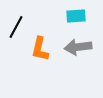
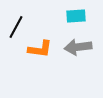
orange L-shape: rotated 95 degrees counterclockwise
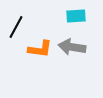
gray arrow: moved 6 px left; rotated 16 degrees clockwise
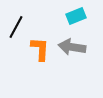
cyan rectangle: rotated 18 degrees counterclockwise
orange L-shape: rotated 95 degrees counterclockwise
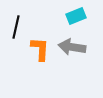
black line: rotated 15 degrees counterclockwise
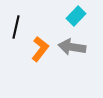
cyan rectangle: rotated 24 degrees counterclockwise
orange L-shape: rotated 35 degrees clockwise
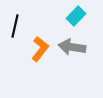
black line: moved 1 px left, 1 px up
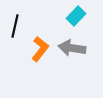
gray arrow: moved 1 px down
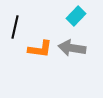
black line: moved 1 px down
orange L-shape: rotated 60 degrees clockwise
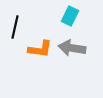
cyan rectangle: moved 6 px left; rotated 18 degrees counterclockwise
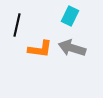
black line: moved 2 px right, 2 px up
gray arrow: rotated 8 degrees clockwise
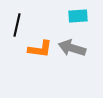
cyan rectangle: moved 8 px right; rotated 60 degrees clockwise
